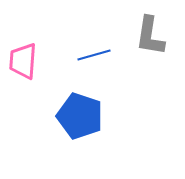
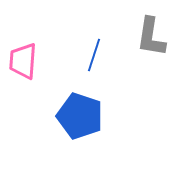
gray L-shape: moved 1 px right, 1 px down
blue line: rotated 56 degrees counterclockwise
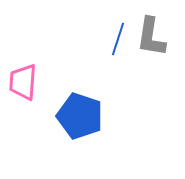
blue line: moved 24 px right, 16 px up
pink trapezoid: moved 21 px down
